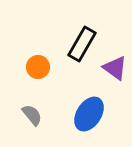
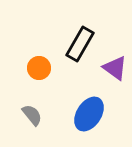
black rectangle: moved 2 px left
orange circle: moved 1 px right, 1 px down
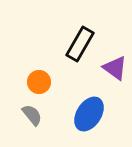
orange circle: moved 14 px down
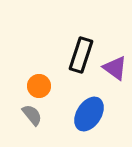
black rectangle: moved 1 px right, 11 px down; rotated 12 degrees counterclockwise
orange circle: moved 4 px down
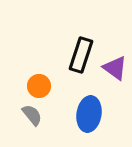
blue ellipse: rotated 24 degrees counterclockwise
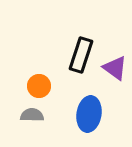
gray semicircle: rotated 50 degrees counterclockwise
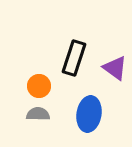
black rectangle: moved 7 px left, 3 px down
gray semicircle: moved 6 px right, 1 px up
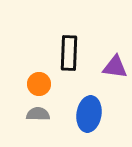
black rectangle: moved 5 px left, 5 px up; rotated 16 degrees counterclockwise
purple triangle: moved 1 px up; rotated 28 degrees counterclockwise
orange circle: moved 2 px up
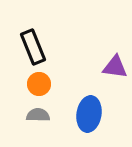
black rectangle: moved 36 px left, 6 px up; rotated 24 degrees counterclockwise
gray semicircle: moved 1 px down
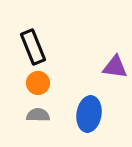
orange circle: moved 1 px left, 1 px up
